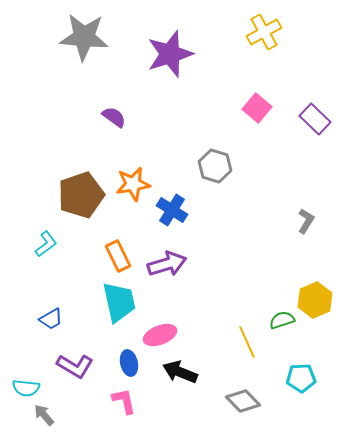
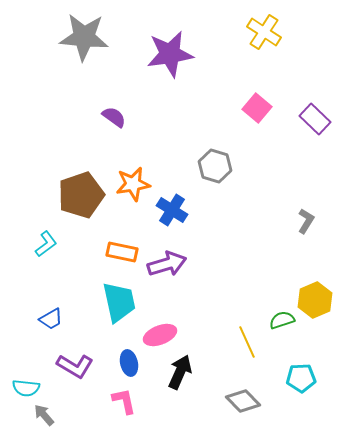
yellow cross: rotated 28 degrees counterclockwise
purple star: rotated 9 degrees clockwise
orange rectangle: moved 4 px right, 4 px up; rotated 52 degrees counterclockwise
black arrow: rotated 92 degrees clockwise
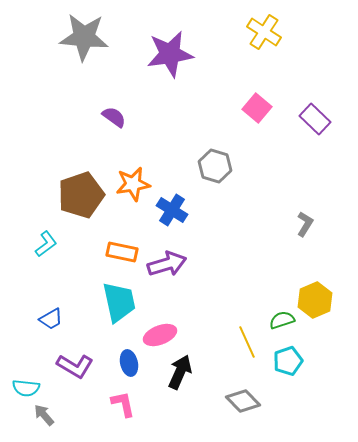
gray L-shape: moved 1 px left, 3 px down
cyan pentagon: moved 13 px left, 17 px up; rotated 16 degrees counterclockwise
pink L-shape: moved 1 px left, 3 px down
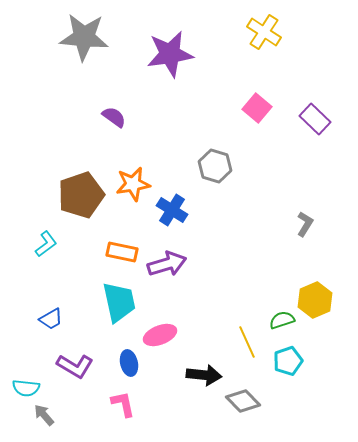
black arrow: moved 24 px right, 3 px down; rotated 72 degrees clockwise
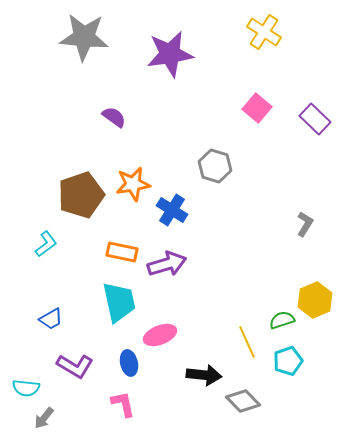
gray arrow: moved 3 px down; rotated 100 degrees counterclockwise
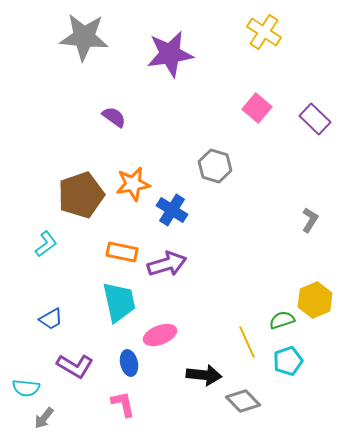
gray L-shape: moved 5 px right, 4 px up
